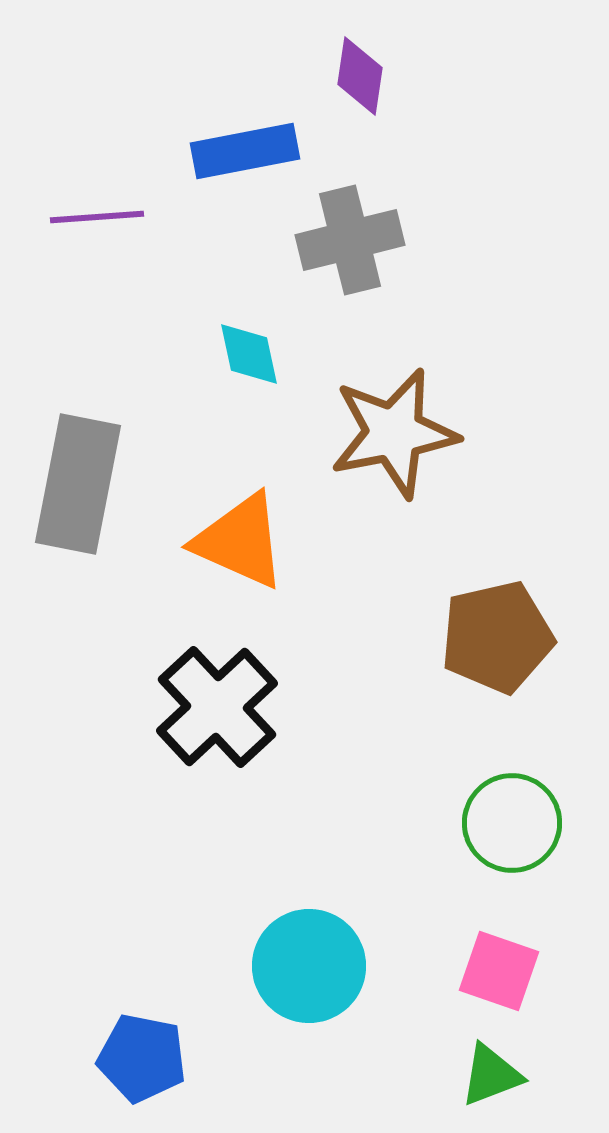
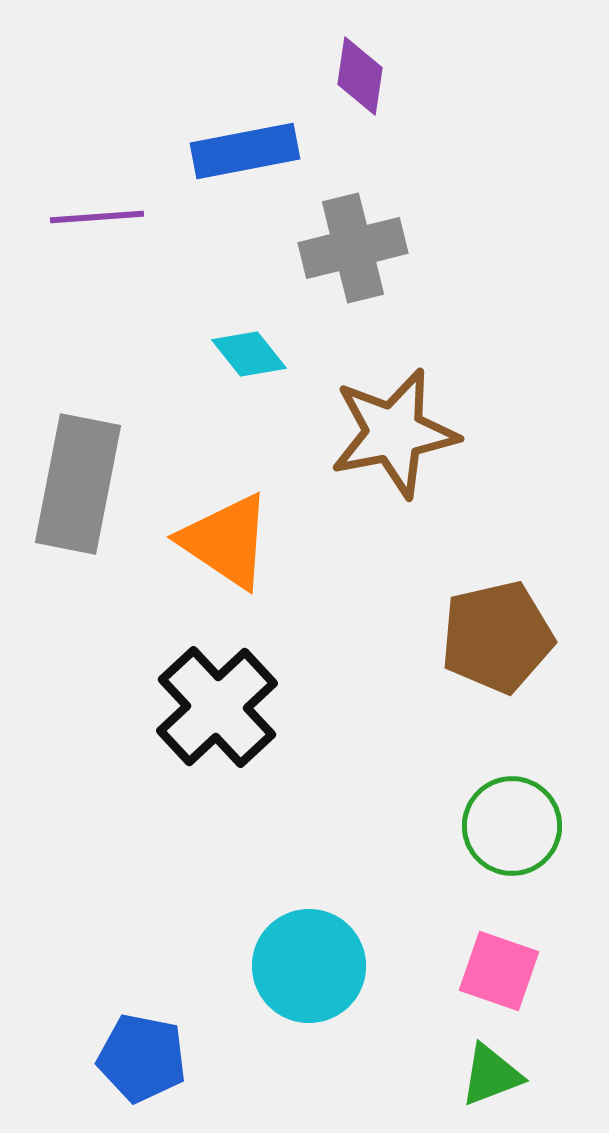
gray cross: moved 3 px right, 8 px down
cyan diamond: rotated 26 degrees counterclockwise
orange triangle: moved 14 px left; rotated 10 degrees clockwise
green circle: moved 3 px down
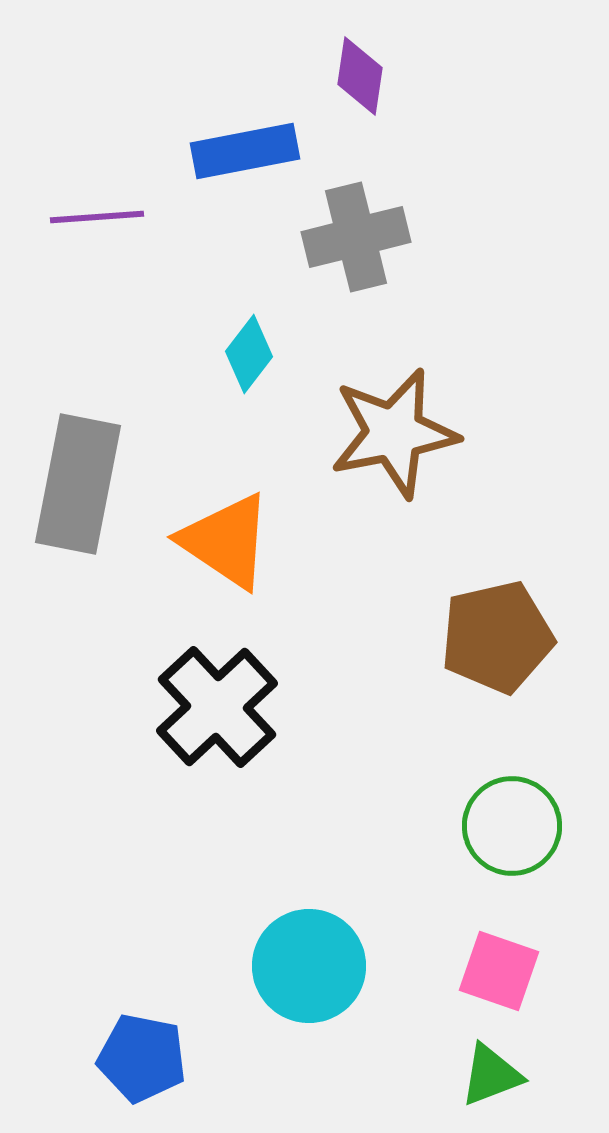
gray cross: moved 3 px right, 11 px up
cyan diamond: rotated 76 degrees clockwise
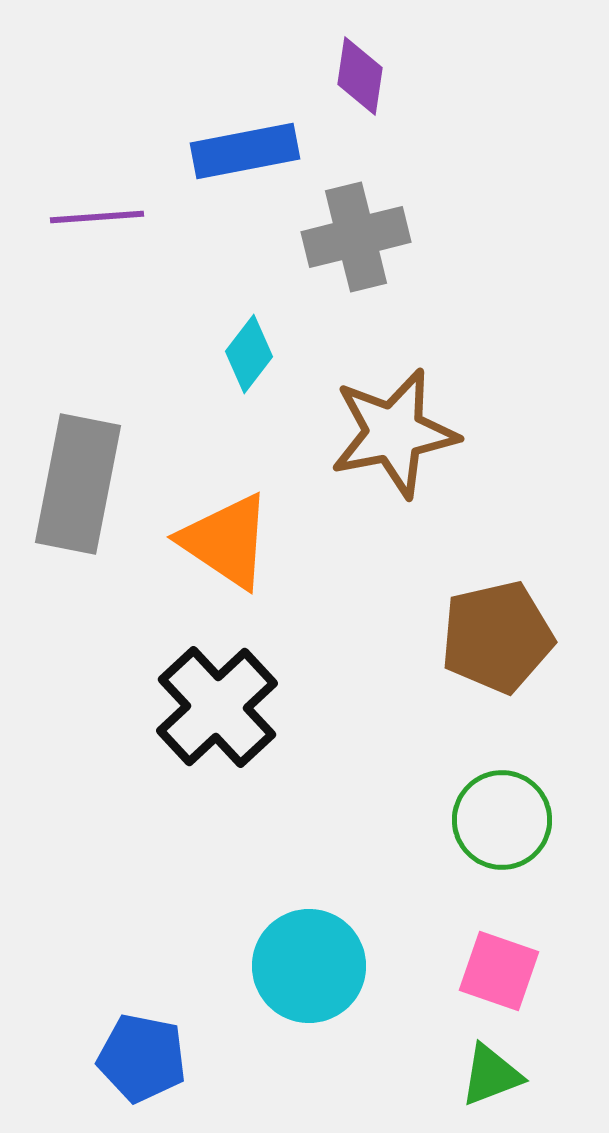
green circle: moved 10 px left, 6 px up
